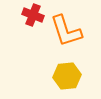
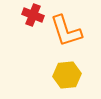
yellow hexagon: moved 1 px up
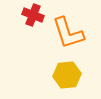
orange L-shape: moved 2 px right, 2 px down
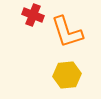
orange L-shape: moved 1 px left, 1 px up
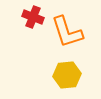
red cross: moved 2 px down
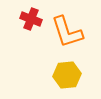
red cross: moved 2 px left, 2 px down
